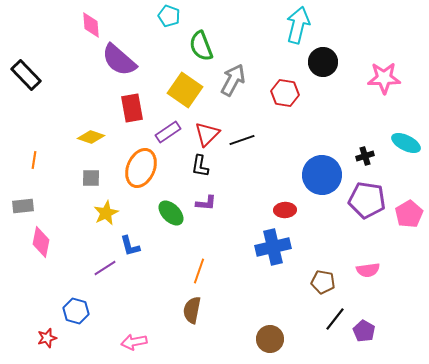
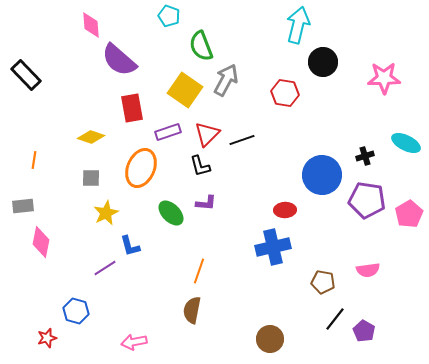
gray arrow at (233, 80): moved 7 px left
purple rectangle at (168, 132): rotated 15 degrees clockwise
black L-shape at (200, 166): rotated 25 degrees counterclockwise
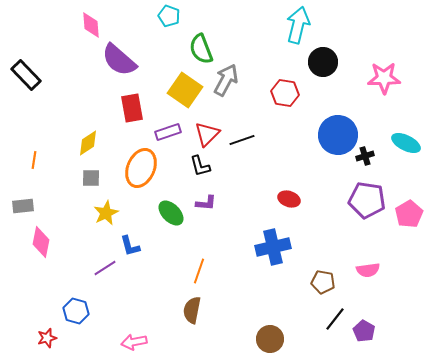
green semicircle at (201, 46): moved 3 px down
yellow diamond at (91, 137): moved 3 px left, 6 px down; rotated 52 degrees counterclockwise
blue circle at (322, 175): moved 16 px right, 40 px up
red ellipse at (285, 210): moved 4 px right, 11 px up; rotated 20 degrees clockwise
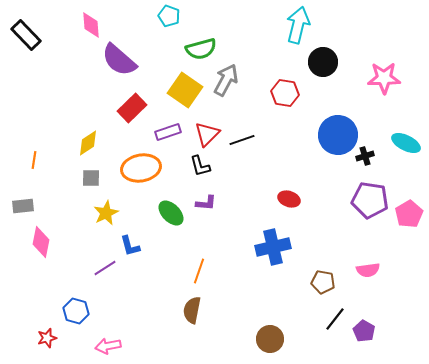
green semicircle at (201, 49): rotated 84 degrees counterclockwise
black rectangle at (26, 75): moved 40 px up
red rectangle at (132, 108): rotated 56 degrees clockwise
orange ellipse at (141, 168): rotated 57 degrees clockwise
purple pentagon at (367, 200): moved 3 px right
pink arrow at (134, 342): moved 26 px left, 4 px down
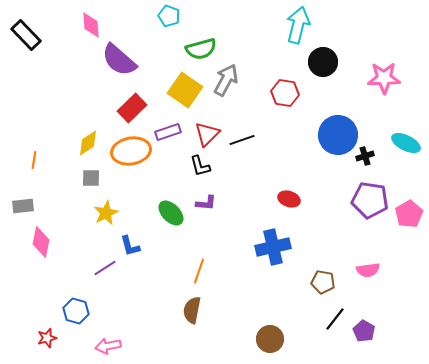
orange ellipse at (141, 168): moved 10 px left, 17 px up
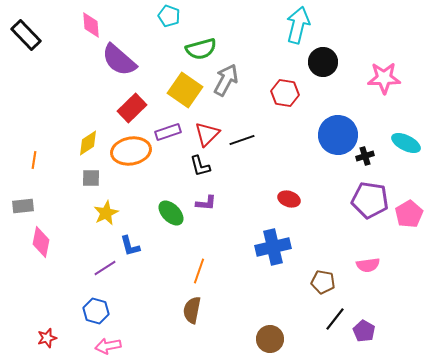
pink semicircle at (368, 270): moved 5 px up
blue hexagon at (76, 311): moved 20 px right
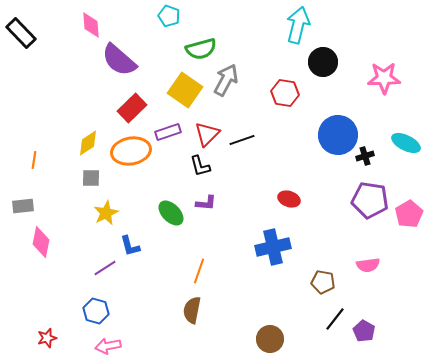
black rectangle at (26, 35): moved 5 px left, 2 px up
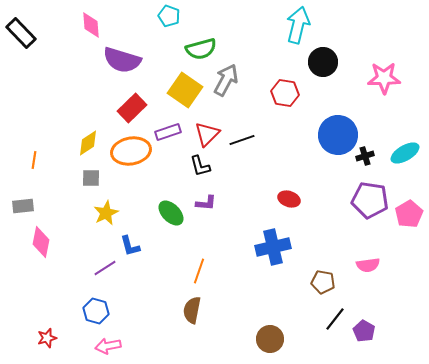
purple semicircle at (119, 60): moved 3 px right; rotated 24 degrees counterclockwise
cyan ellipse at (406, 143): moved 1 px left, 10 px down; rotated 56 degrees counterclockwise
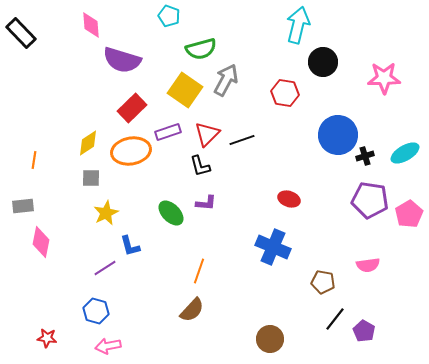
blue cross at (273, 247): rotated 36 degrees clockwise
brown semicircle at (192, 310): rotated 148 degrees counterclockwise
red star at (47, 338): rotated 24 degrees clockwise
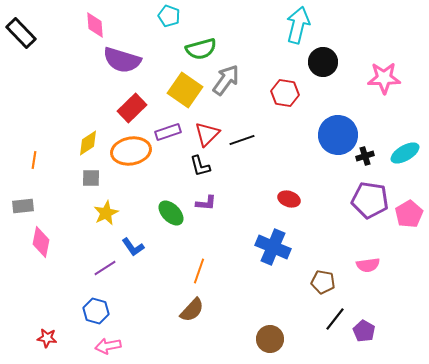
pink diamond at (91, 25): moved 4 px right
gray arrow at (226, 80): rotated 8 degrees clockwise
blue L-shape at (130, 246): moved 3 px right, 1 px down; rotated 20 degrees counterclockwise
